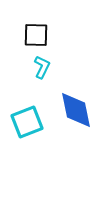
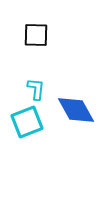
cyan L-shape: moved 6 px left, 22 px down; rotated 20 degrees counterclockwise
blue diamond: rotated 18 degrees counterclockwise
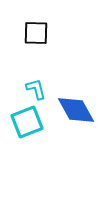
black square: moved 2 px up
cyan L-shape: rotated 20 degrees counterclockwise
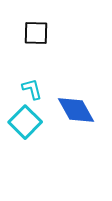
cyan L-shape: moved 4 px left
cyan square: moved 2 px left; rotated 24 degrees counterclockwise
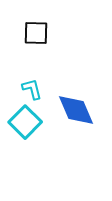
blue diamond: rotated 6 degrees clockwise
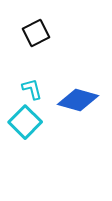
black square: rotated 28 degrees counterclockwise
blue diamond: moved 2 px right, 10 px up; rotated 51 degrees counterclockwise
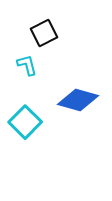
black square: moved 8 px right
cyan L-shape: moved 5 px left, 24 px up
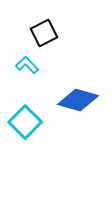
cyan L-shape: rotated 30 degrees counterclockwise
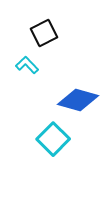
cyan square: moved 28 px right, 17 px down
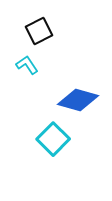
black square: moved 5 px left, 2 px up
cyan L-shape: rotated 10 degrees clockwise
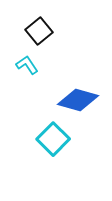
black square: rotated 12 degrees counterclockwise
